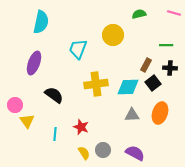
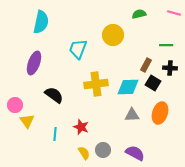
black square: rotated 21 degrees counterclockwise
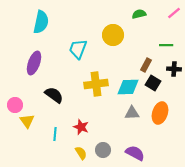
pink line: rotated 56 degrees counterclockwise
black cross: moved 4 px right, 1 px down
gray triangle: moved 2 px up
yellow semicircle: moved 3 px left
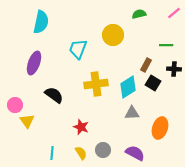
cyan diamond: rotated 30 degrees counterclockwise
orange ellipse: moved 15 px down
cyan line: moved 3 px left, 19 px down
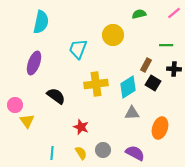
black semicircle: moved 2 px right, 1 px down
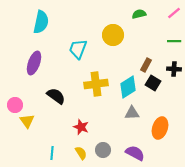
green line: moved 8 px right, 4 px up
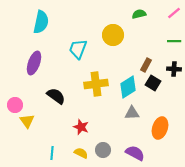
yellow semicircle: rotated 32 degrees counterclockwise
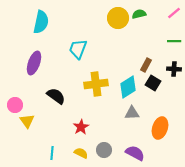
yellow circle: moved 5 px right, 17 px up
red star: rotated 21 degrees clockwise
gray circle: moved 1 px right
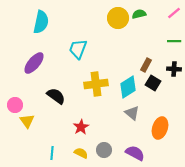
purple ellipse: rotated 20 degrees clockwise
gray triangle: rotated 42 degrees clockwise
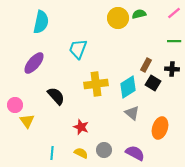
black cross: moved 2 px left
black semicircle: rotated 12 degrees clockwise
red star: rotated 21 degrees counterclockwise
